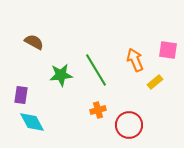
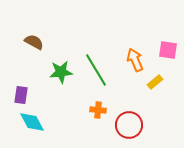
green star: moved 3 px up
orange cross: rotated 21 degrees clockwise
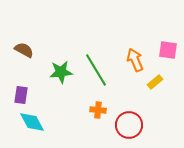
brown semicircle: moved 10 px left, 8 px down
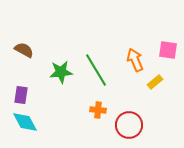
cyan diamond: moved 7 px left
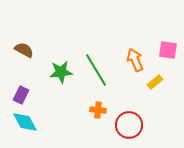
purple rectangle: rotated 18 degrees clockwise
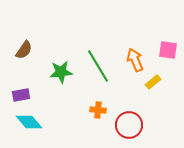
brown semicircle: rotated 96 degrees clockwise
green line: moved 2 px right, 4 px up
yellow rectangle: moved 2 px left
purple rectangle: rotated 54 degrees clockwise
cyan diamond: moved 4 px right; rotated 12 degrees counterclockwise
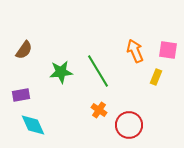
orange arrow: moved 9 px up
green line: moved 5 px down
yellow rectangle: moved 3 px right, 5 px up; rotated 28 degrees counterclockwise
orange cross: moved 1 px right; rotated 28 degrees clockwise
cyan diamond: moved 4 px right, 3 px down; rotated 16 degrees clockwise
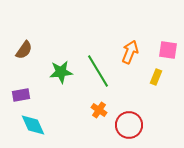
orange arrow: moved 5 px left, 1 px down; rotated 45 degrees clockwise
